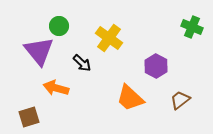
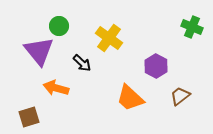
brown trapezoid: moved 4 px up
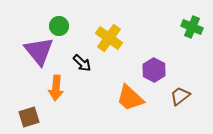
purple hexagon: moved 2 px left, 4 px down
orange arrow: rotated 100 degrees counterclockwise
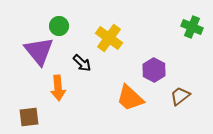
orange arrow: moved 2 px right; rotated 10 degrees counterclockwise
brown square: rotated 10 degrees clockwise
